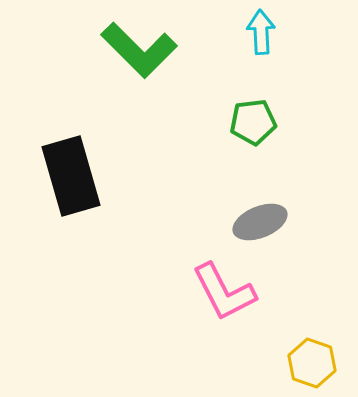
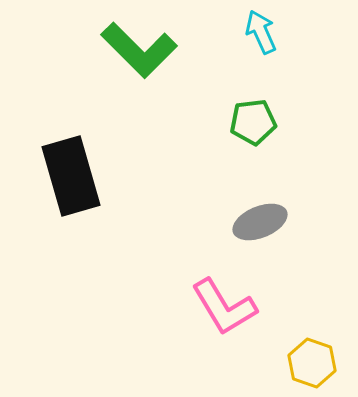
cyan arrow: rotated 21 degrees counterclockwise
pink L-shape: moved 15 px down; rotated 4 degrees counterclockwise
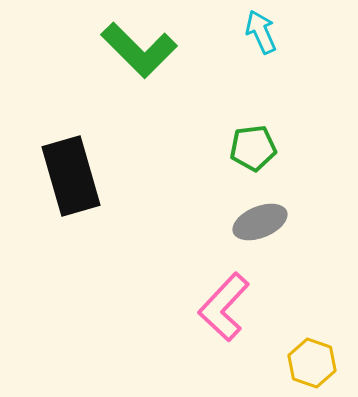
green pentagon: moved 26 px down
pink L-shape: rotated 74 degrees clockwise
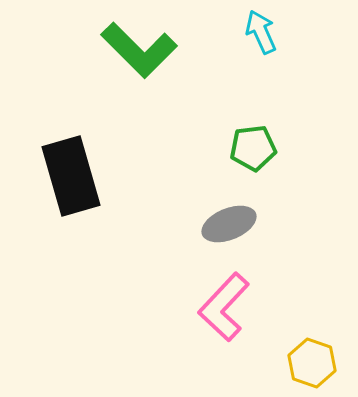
gray ellipse: moved 31 px left, 2 px down
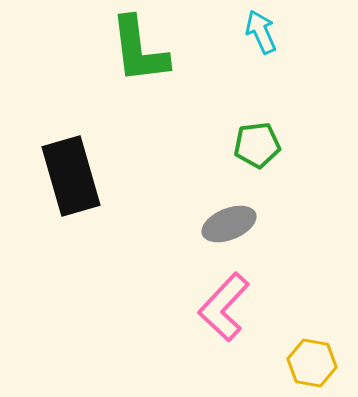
green L-shape: rotated 38 degrees clockwise
green pentagon: moved 4 px right, 3 px up
yellow hexagon: rotated 9 degrees counterclockwise
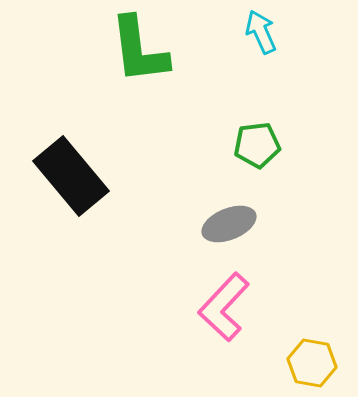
black rectangle: rotated 24 degrees counterclockwise
